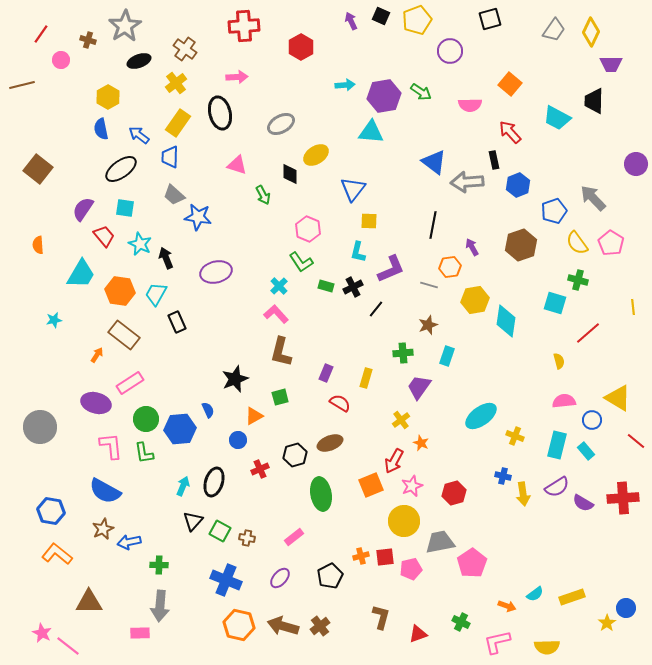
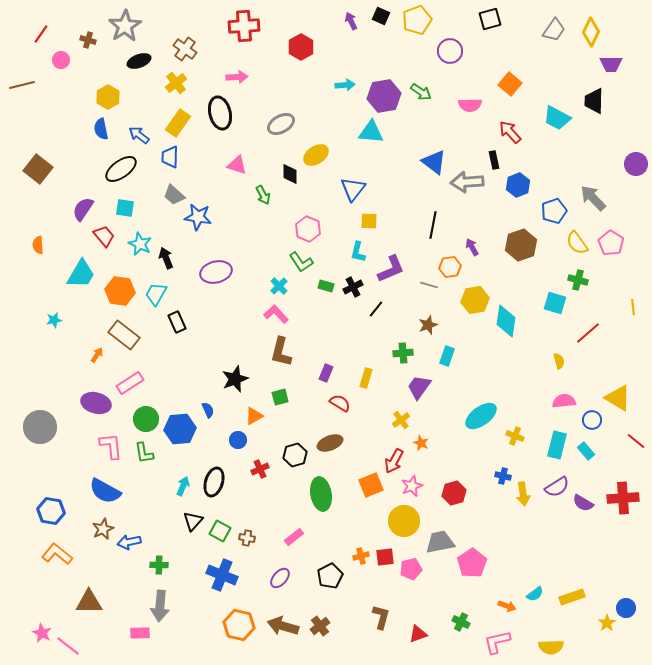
blue cross at (226, 580): moved 4 px left, 5 px up
yellow semicircle at (547, 647): moved 4 px right
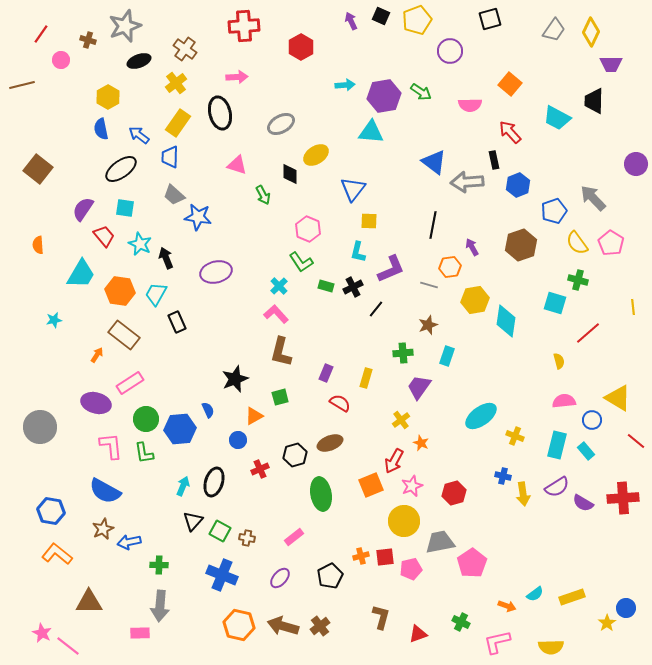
gray star at (125, 26): rotated 12 degrees clockwise
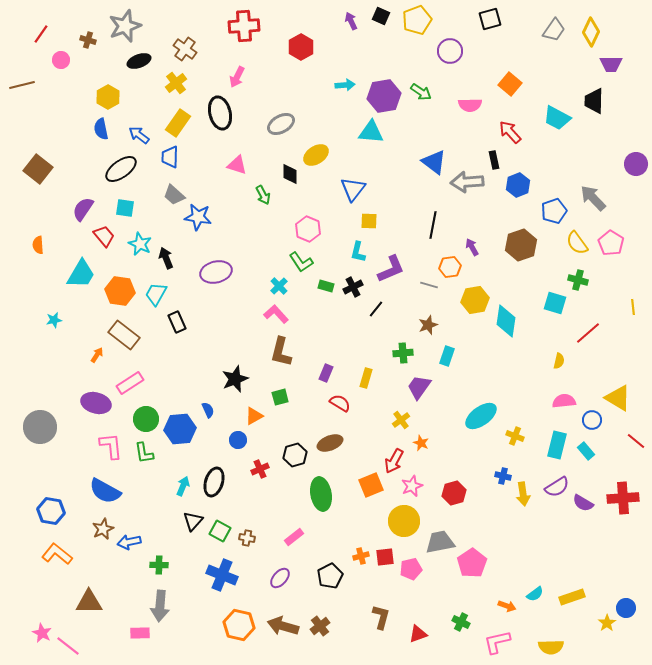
pink arrow at (237, 77): rotated 120 degrees clockwise
yellow semicircle at (559, 361): rotated 28 degrees clockwise
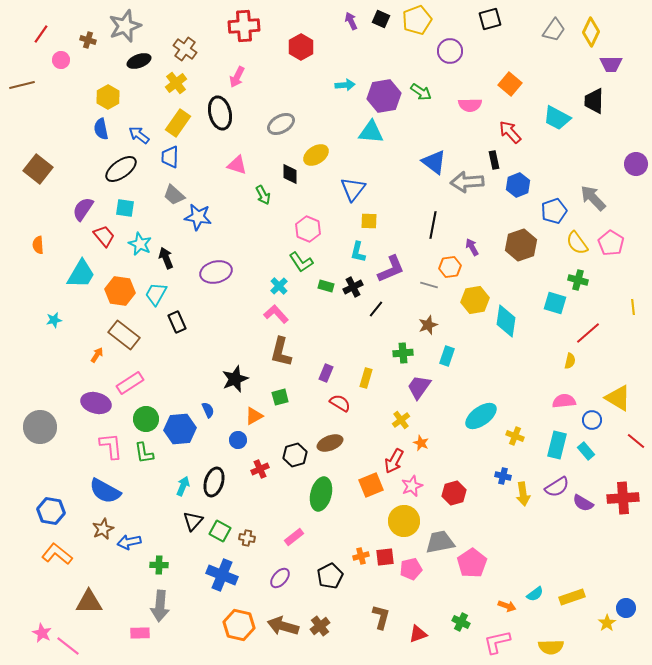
black square at (381, 16): moved 3 px down
yellow semicircle at (559, 361): moved 11 px right
green ellipse at (321, 494): rotated 24 degrees clockwise
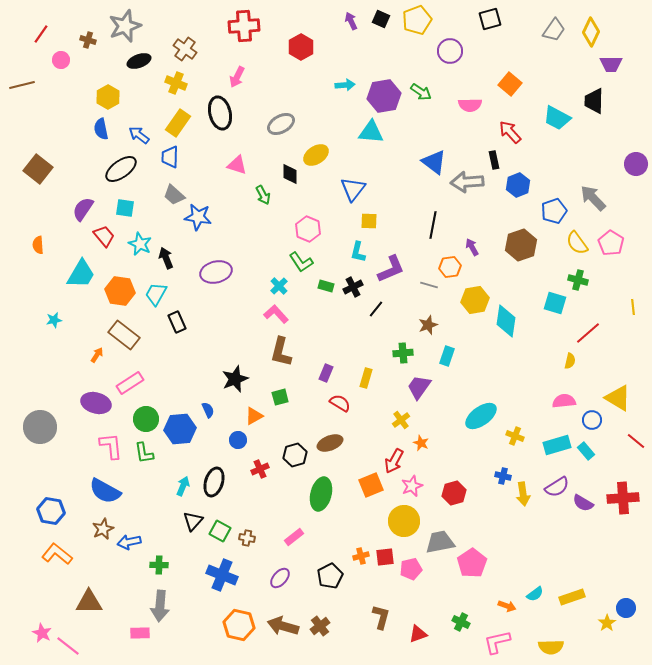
yellow cross at (176, 83): rotated 30 degrees counterclockwise
cyan rectangle at (557, 445): rotated 60 degrees clockwise
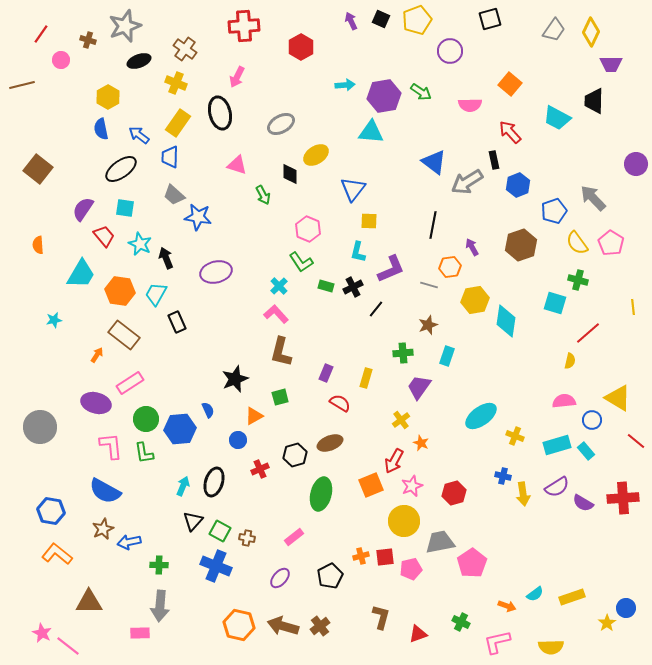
gray arrow at (467, 182): rotated 28 degrees counterclockwise
blue cross at (222, 575): moved 6 px left, 9 px up
